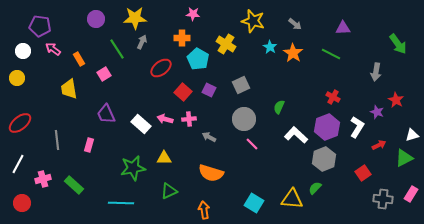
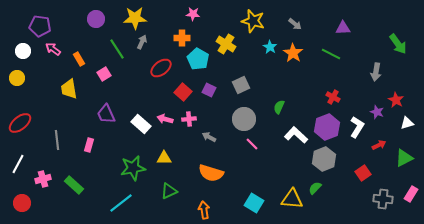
white triangle at (412, 135): moved 5 px left, 12 px up
cyan line at (121, 203): rotated 40 degrees counterclockwise
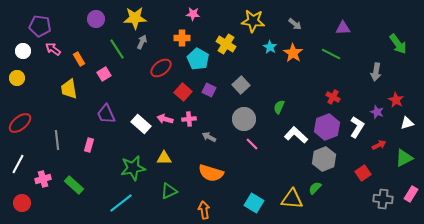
yellow star at (253, 21): rotated 10 degrees counterclockwise
gray square at (241, 85): rotated 18 degrees counterclockwise
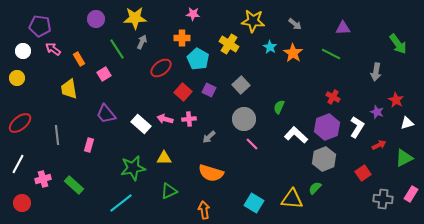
yellow cross at (226, 44): moved 3 px right
purple trapezoid at (106, 114): rotated 15 degrees counterclockwise
gray arrow at (209, 137): rotated 72 degrees counterclockwise
gray line at (57, 140): moved 5 px up
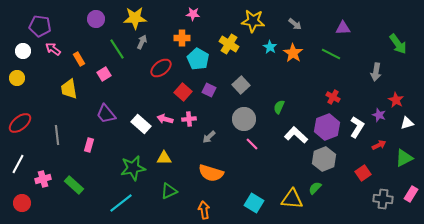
purple star at (377, 112): moved 2 px right, 3 px down
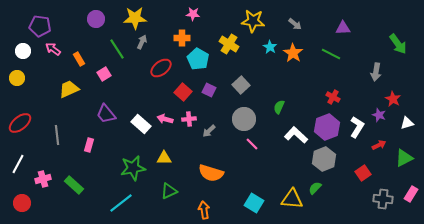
yellow trapezoid at (69, 89): rotated 75 degrees clockwise
red star at (396, 100): moved 3 px left, 1 px up
gray arrow at (209, 137): moved 6 px up
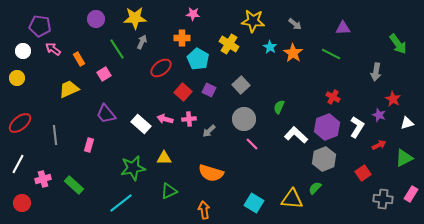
gray line at (57, 135): moved 2 px left
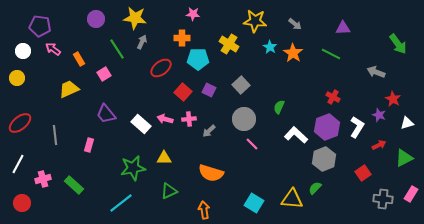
yellow star at (135, 18): rotated 10 degrees clockwise
yellow star at (253, 21): moved 2 px right
cyan pentagon at (198, 59): rotated 30 degrees counterclockwise
gray arrow at (376, 72): rotated 102 degrees clockwise
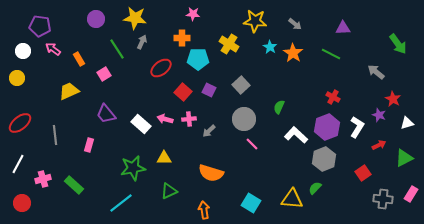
gray arrow at (376, 72): rotated 18 degrees clockwise
yellow trapezoid at (69, 89): moved 2 px down
cyan square at (254, 203): moved 3 px left
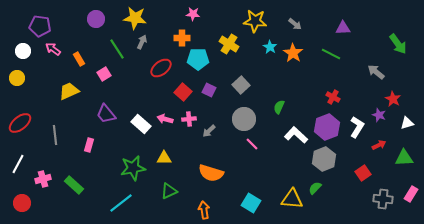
green triangle at (404, 158): rotated 24 degrees clockwise
